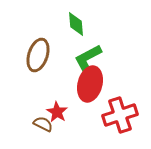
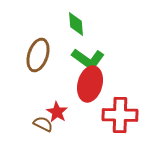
green L-shape: rotated 116 degrees counterclockwise
red cross: rotated 20 degrees clockwise
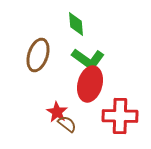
red cross: moved 1 px down
brown semicircle: moved 24 px right; rotated 12 degrees clockwise
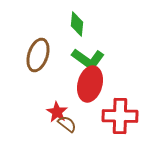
green diamond: moved 1 px right; rotated 10 degrees clockwise
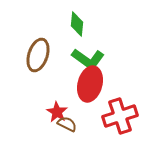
red cross: rotated 20 degrees counterclockwise
brown semicircle: rotated 12 degrees counterclockwise
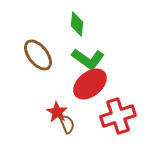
brown ellipse: rotated 56 degrees counterclockwise
red ellipse: rotated 36 degrees clockwise
red cross: moved 2 px left
brown semicircle: rotated 42 degrees clockwise
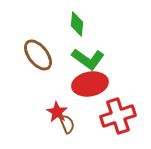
red ellipse: rotated 28 degrees clockwise
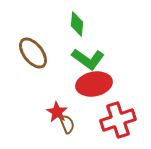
brown ellipse: moved 5 px left, 2 px up
red ellipse: moved 4 px right
red cross: moved 4 px down
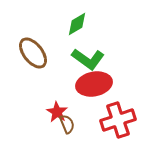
green diamond: rotated 55 degrees clockwise
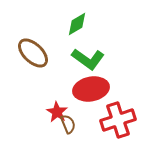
brown ellipse: rotated 8 degrees counterclockwise
red ellipse: moved 3 px left, 5 px down
brown semicircle: moved 1 px right
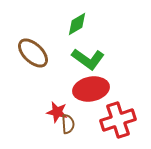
red star: rotated 20 degrees counterclockwise
brown semicircle: rotated 18 degrees clockwise
